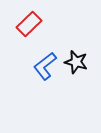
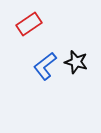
red rectangle: rotated 10 degrees clockwise
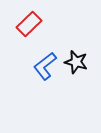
red rectangle: rotated 10 degrees counterclockwise
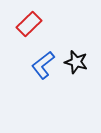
blue L-shape: moved 2 px left, 1 px up
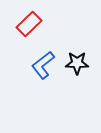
black star: moved 1 px right, 1 px down; rotated 15 degrees counterclockwise
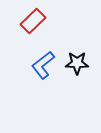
red rectangle: moved 4 px right, 3 px up
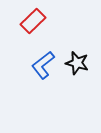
black star: rotated 15 degrees clockwise
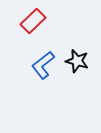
black star: moved 2 px up
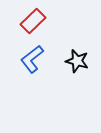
blue L-shape: moved 11 px left, 6 px up
